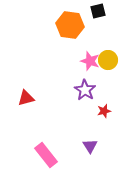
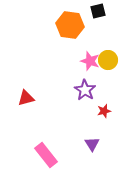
purple triangle: moved 2 px right, 2 px up
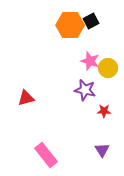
black square: moved 7 px left, 10 px down; rotated 14 degrees counterclockwise
orange hexagon: rotated 8 degrees counterclockwise
yellow circle: moved 8 px down
purple star: rotated 20 degrees counterclockwise
red star: rotated 16 degrees clockwise
purple triangle: moved 10 px right, 6 px down
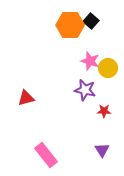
black square: rotated 21 degrees counterclockwise
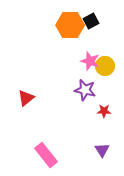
black square: rotated 21 degrees clockwise
yellow circle: moved 3 px left, 2 px up
red triangle: rotated 24 degrees counterclockwise
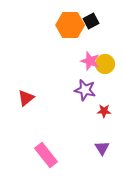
yellow circle: moved 2 px up
purple triangle: moved 2 px up
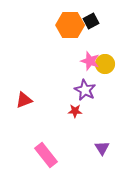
purple star: rotated 15 degrees clockwise
red triangle: moved 2 px left, 2 px down; rotated 18 degrees clockwise
red star: moved 29 px left
